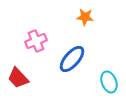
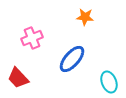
pink cross: moved 4 px left, 3 px up
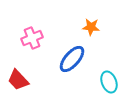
orange star: moved 6 px right, 10 px down
red trapezoid: moved 2 px down
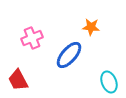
blue ellipse: moved 3 px left, 4 px up
red trapezoid: rotated 15 degrees clockwise
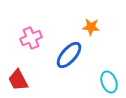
pink cross: moved 1 px left
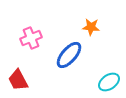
cyan ellipse: rotated 75 degrees clockwise
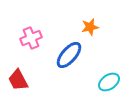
orange star: moved 1 px left; rotated 18 degrees counterclockwise
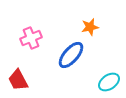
blue ellipse: moved 2 px right
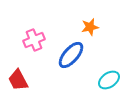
pink cross: moved 3 px right, 2 px down
cyan ellipse: moved 2 px up
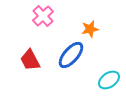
orange star: moved 2 px down
pink cross: moved 9 px right, 24 px up; rotated 20 degrees counterclockwise
red trapezoid: moved 12 px right, 20 px up
